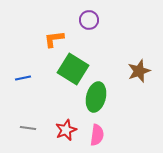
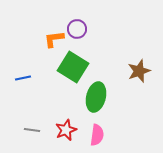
purple circle: moved 12 px left, 9 px down
green square: moved 2 px up
gray line: moved 4 px right, 2 px down
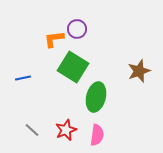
gray line: rotated 35 degrees clockwise
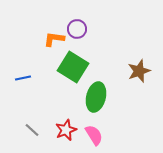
orange L-shape: rotated 15 degrees clockwise
pink semicircle: moved 3 px left; rotated 40 degrees counterclockwise
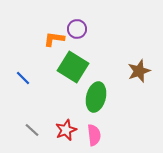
blue line: rotated 56 degrees clockwise
pink semicircle: rotated 25 degrees clockwise
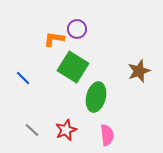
pink semicircle: moved 13 px right
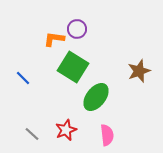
green ellipse: rotated 24 degrees clockwise
gray line: moved 4 px down
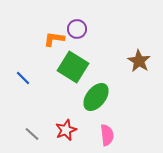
brown star: moved 10 px up; rotated 20 degrees counterclockwise
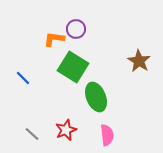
purple circle: moved 1 px left
green ellipse: rotated 60 degrees counterclockwise
